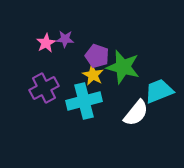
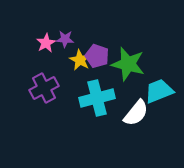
green star: moved 5 px right, 3 px up
yellow star: moved 13 px left, 15 px up
cyan cross: moved 13 px right, 3 px up
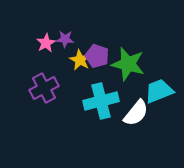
cyan cross: moved 4 px right, 3 px down
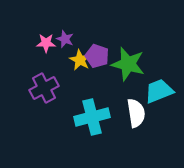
purple star: rotated 18 degrees clockwise
pink star: rotated 30 degrees clockwise
cyan cross: moved 9 px left, 16 px down
white semicircle: rotated 48 degrees counterclockwise
